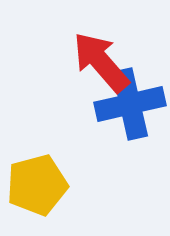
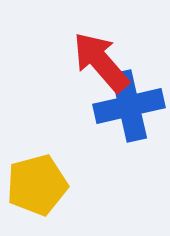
blue cross: moved 1 px left, 2 px down
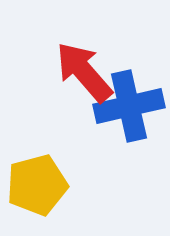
red arrow: moved 17 px left, 10 px down
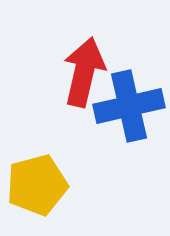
red arrow: rotated 54 degrees clockwise
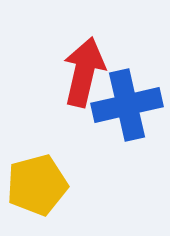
blue cross: moved 2 px left, 1 px up
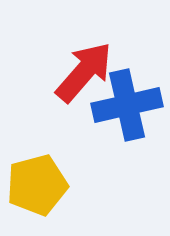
red arrow: rotated 28 degrees clockwise
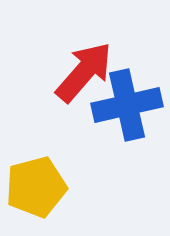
yellow pentagon: moved 1 px left, 2 px down
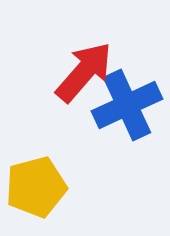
blue cross: rotated 12 degrees counterclockwise
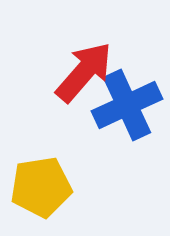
yellow pentagon: moved 5 px right; rotated 6 degrees clockwise
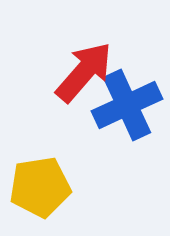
yellow pentagon: moved 1 px left
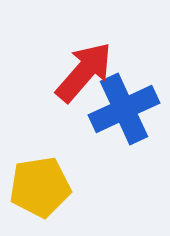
blue cross: moved 3 px left, 4 px down
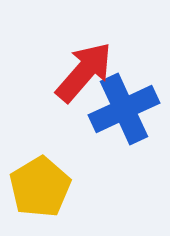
yellow pentagon: rotated 22 degrees counterclockwise
